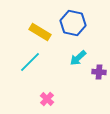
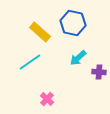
yellow rectangle: rotated 10 degrees clockwise
cyan line: rotated 10 degrees clockwise
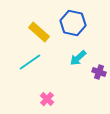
yellow rectangle: moved 1 px left
purple cross: rotated 16 degrees clockwise
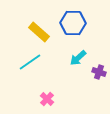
blue hexagon: rotated 10 degrees counterclockwise
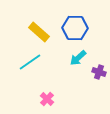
blue hexagon: moved 2 px right, 5 px down
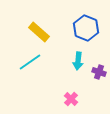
blue hexagon: moved 11 px right; rotated 20 degrees clockwise
cyan arrow: moved 3 px down; rotated 42 degrees counterclockwise
pink cross: moved 24 px right
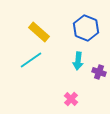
cyan line: moved 1 px right, 2 px up
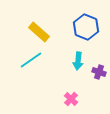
blue hexagon: moved 1 px up
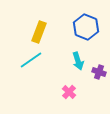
yellow rectangle: rotated 70 degrees clockwise
cyan arrow: rotated 24 degrees counterclockwise
pink cross: moved 2 px left, 7 px up
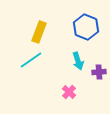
purple cross: rotated 24 degrees counterclockwise
